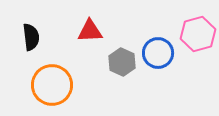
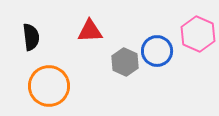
pink hexagon: rotated 20 degrees counterclockwise
blue circle: moved 1 px left, 2 px up
gray hexagon: moved 3 px right
orange circle: moved 3 px left, 1 px down
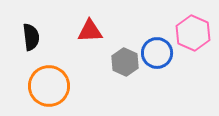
pink hexagon: moved 5 px left, 1 px up
blue circle: moved 2 px down
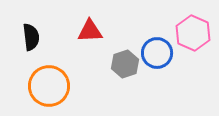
gray hexagon: moved 2 px down; rotated 16 degrees clockwise
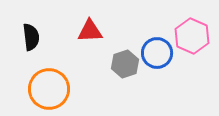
pink hexagon: moved 1 px left, 3 px down
orange circle: moved 3 px down
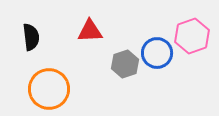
pink hexagon: rotated 16 degrees clockwise
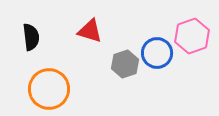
red triangle: rotated 20 degrees clockwise
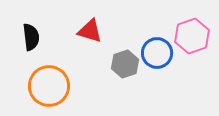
orange circle: moved 3 px up
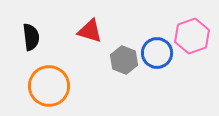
gray hexagon: moved 1 px left, 4 px up; rotated 20 degrees counterclockwise
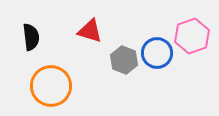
orange circle: moved 2 px right
